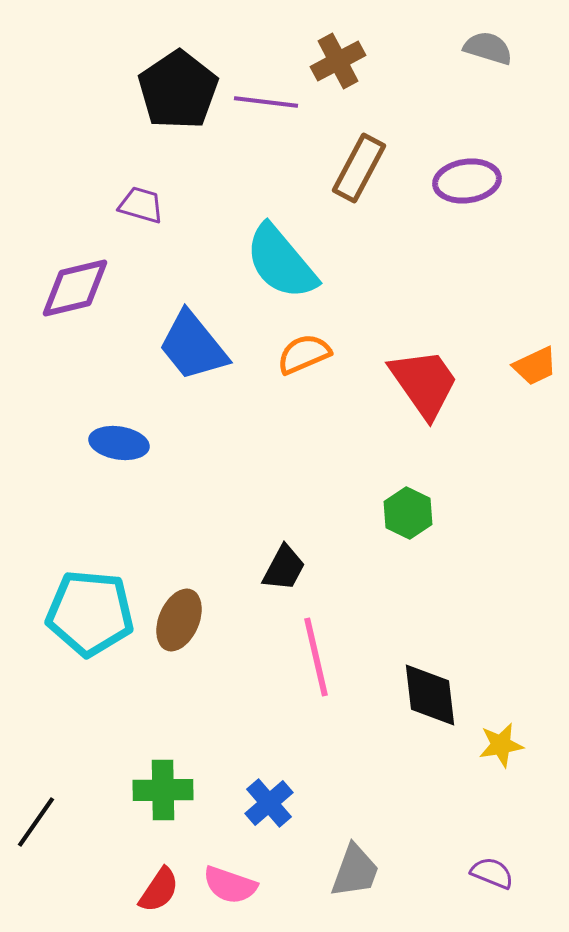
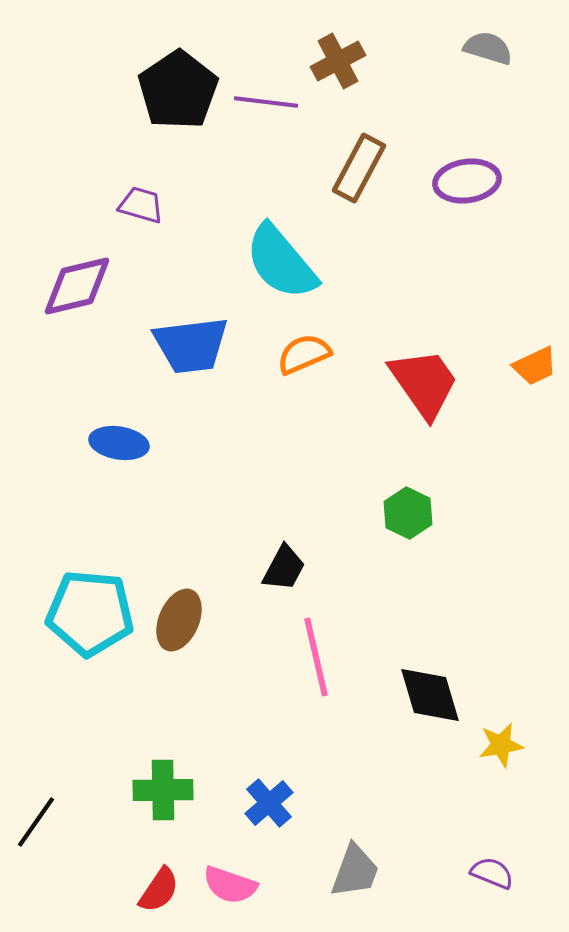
purple diamond: moved 2 px right, 2 px up
blue trapezoid: moved 2 px left, 1 px up; rotated 58 degrees counterclockwise
black diamond: rotated 10 degrees counterclockwise
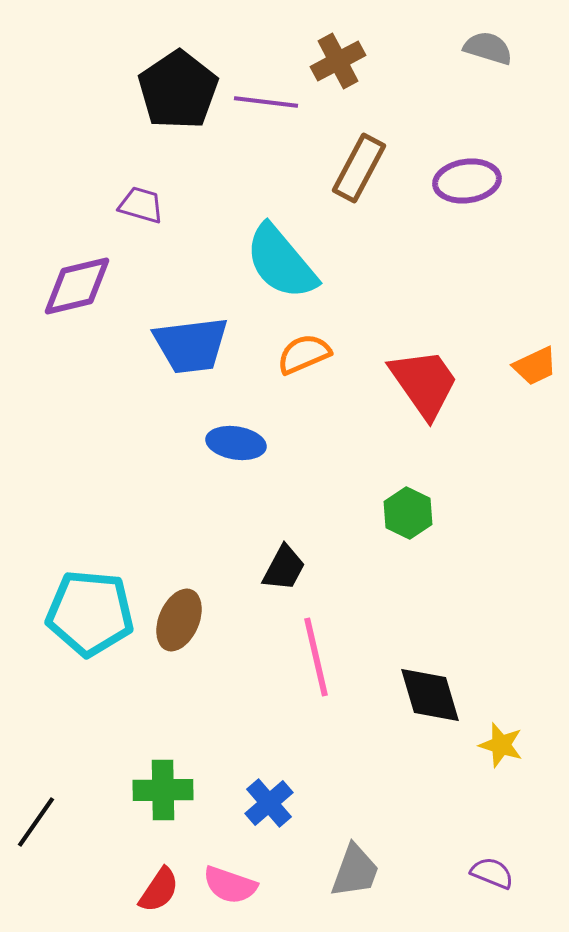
blue ellipse: moved 117 px right
yellow star: rotated 27 degrees clockwise
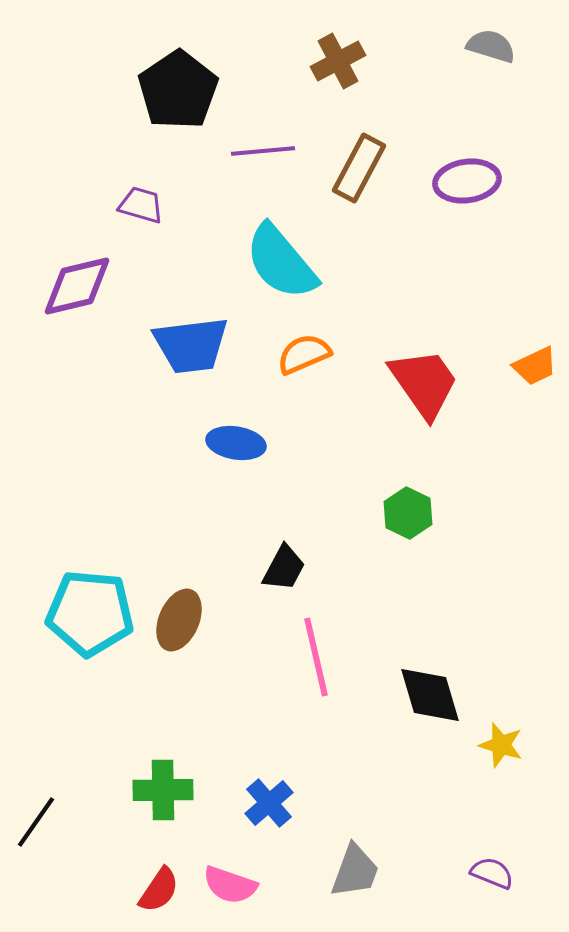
gray semicircle: moved 3 px right, 2 px up
purple line: moved 3 px left, 49 px down; rotated 12 degrees counterclockwise
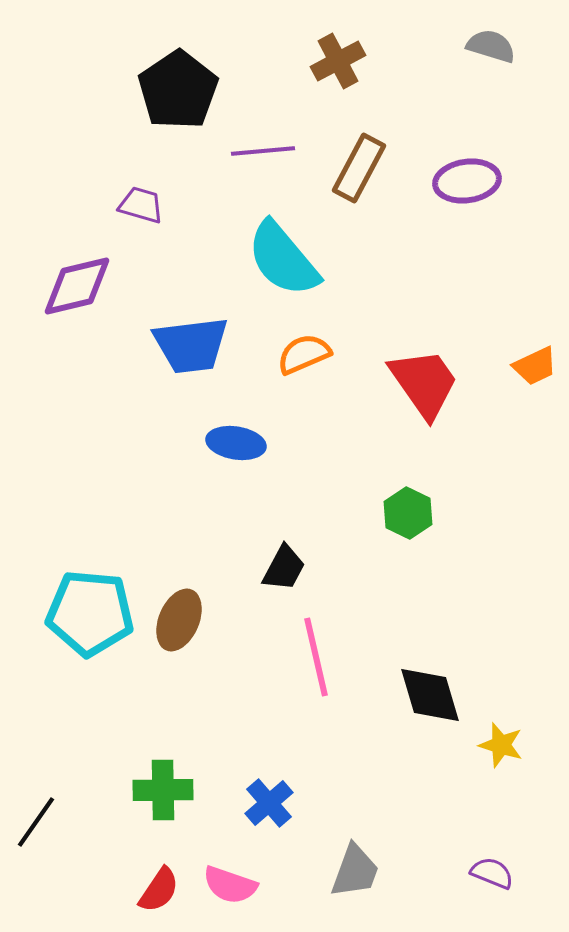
cyan semicircle: moved 2 px right, 3 px up
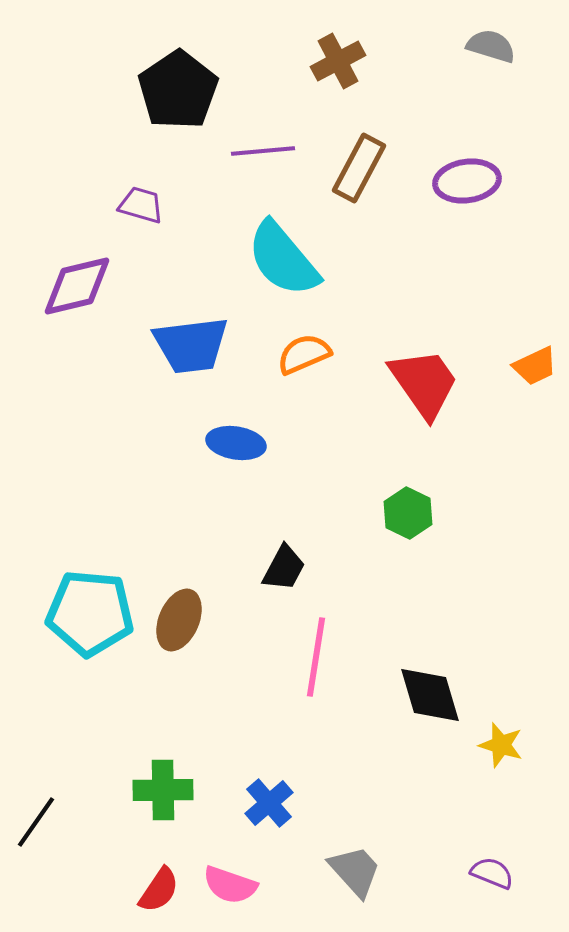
pink line: rotated 22 degrees clockwise
gray trapezoid: rotated 62 degrees counterclockwise
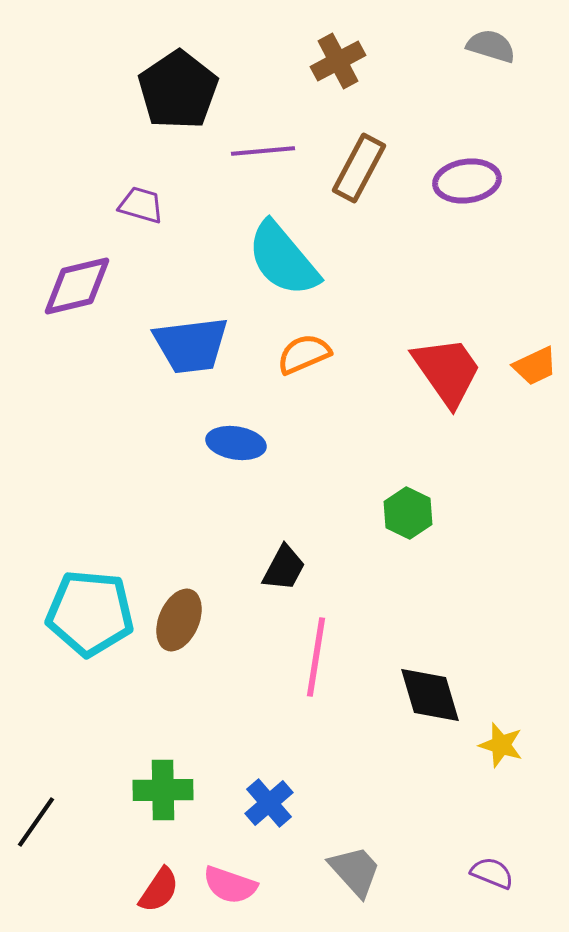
red trapezoid: moved 23 px right, 12 px up
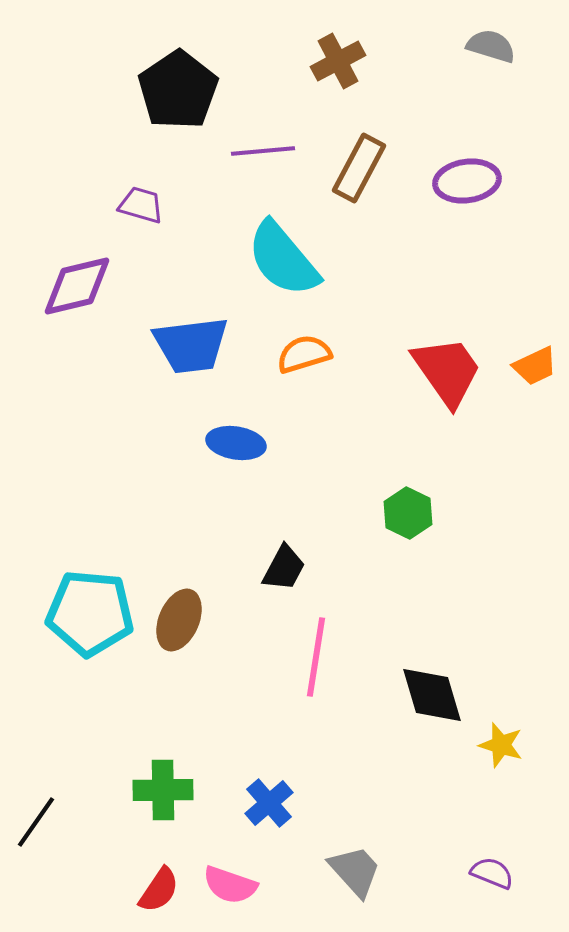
orange semicircle: rotated 6 degrees clockwise
black diamond: moved 2 px right
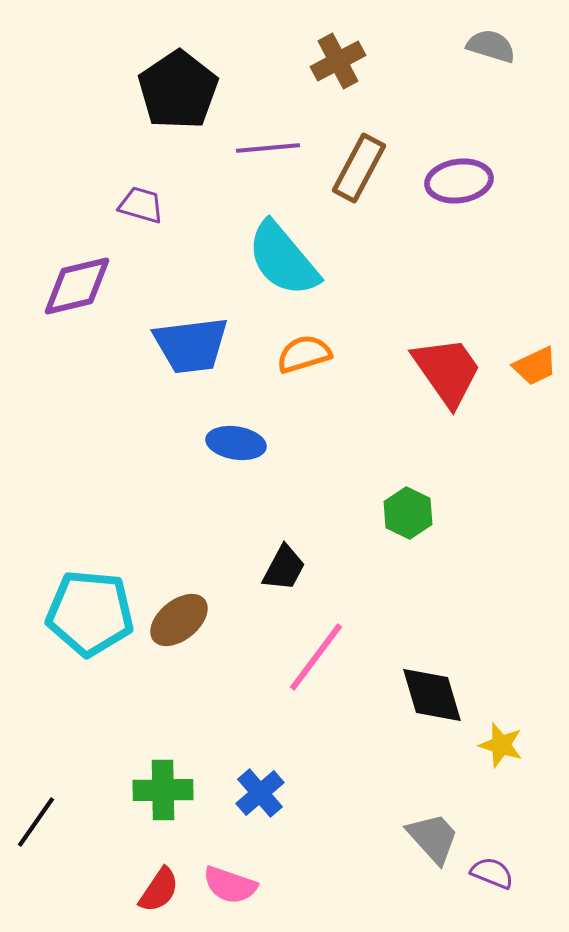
purple line: moved 5 px right, 3 px up
purple ellipse: moved 8 px left
brown ellipse: rotated 28 degrees clockwise
pink line: rotated 28 degrees clockwise
blue cross: moved 9 px left, 10 px up
gray trapezoid: moved 78 px right, 33 px up
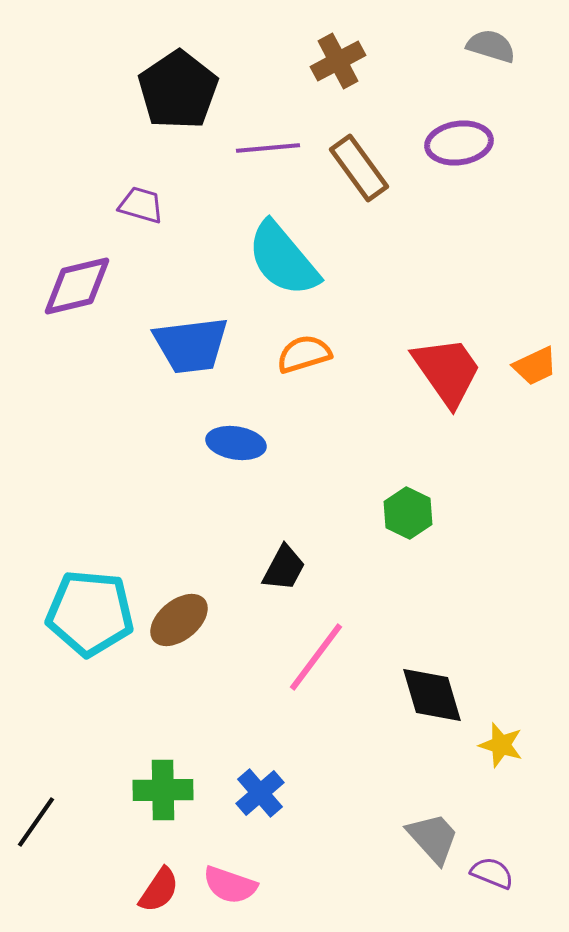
brown rectangle: rotated 64 degrees counterclockwise
purple ellipse: moved 38 px up
